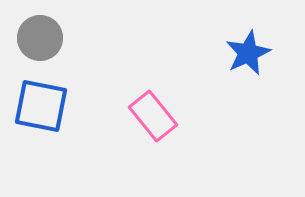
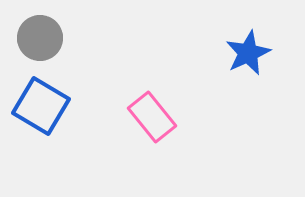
blue square: rotated 20 degrees clockwise
pink rectangle: moved 1 px left, 1 px down
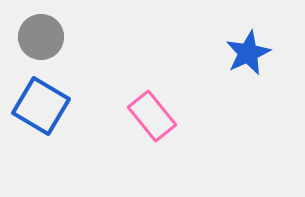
gray circle: moved 1 px right, 1 px up
pink rectangle: moved 1 px up
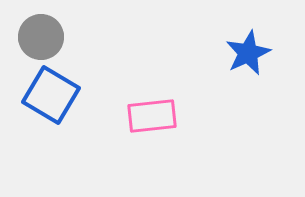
blue square: moved 10 px right, 11 px up
pink rectangle: rotated 57 degrees counterclockwise
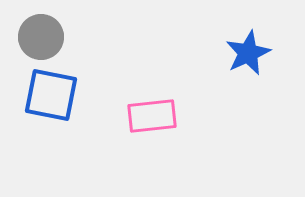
blue square: rotated 20 degrees counterclockwise
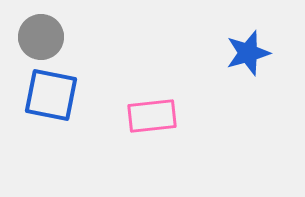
blue star: rotated 9 degrees clockwise
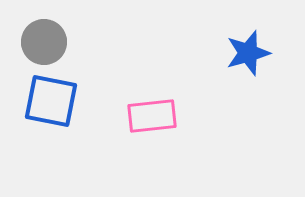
gray circle: moved 3 px right, 5 px down
blue square: moved 6 px down
